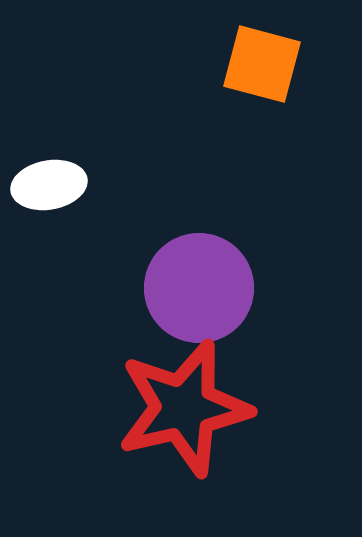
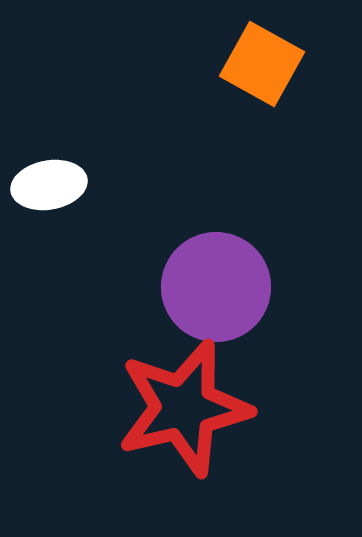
orange square: rotated 14 degrees clockwise
purple circle: moved 17 px right, 1 px up
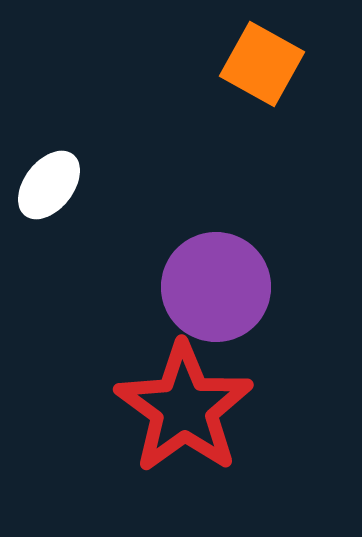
white ellipse: rotated 42 degrees counterclockwise
red star: rotated 23 degrees counterclockwise
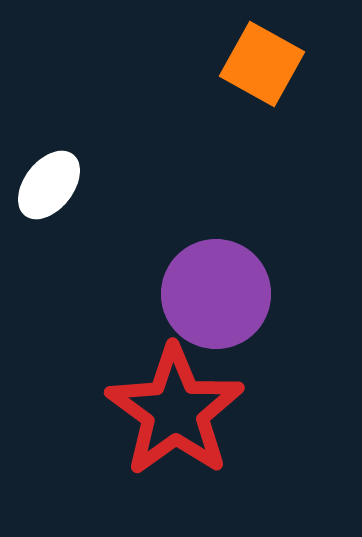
purple circle: moved 7 px down
red star: moved 9 px left, 3 px down
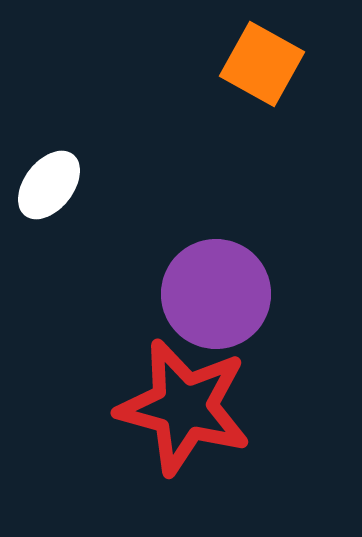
red star: moved 9 px right, 4 px up; rotated 21 degrees counterclockwise
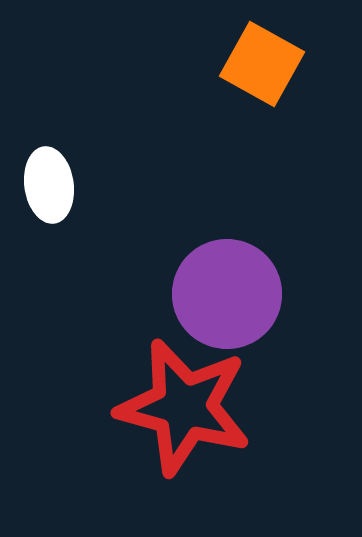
white ellipse: rotated 46 degrees counterclockwise
purple circle: moved 11 px right
